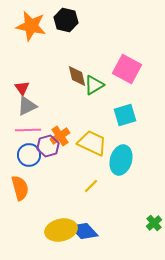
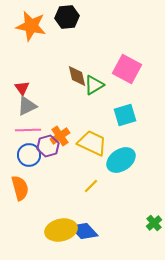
black hexagon: moved 1 px right, 3 px up; rotated 20 degrees counterclockwise
cyan ellipse: rotated 40 degrees clockwise
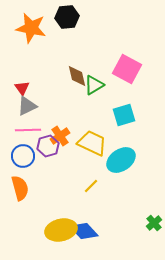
orange star: moved 2 px down
cyan square: moved 1 px left
blue circle: moved 6 px left, 1 px down
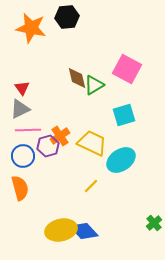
brown diamond: moved 2 px down
gray triangle: moved 7 px left, 3 px down
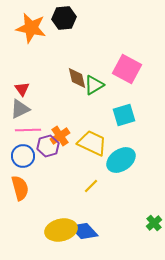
black hexagon: moved 3 px left, 1 px down
red triangle: moved 1 px down
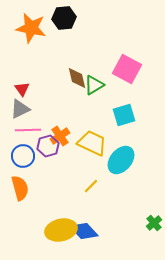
cyan ellipse: rotated 16 degrees counterclockwise
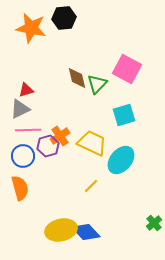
green triangle: moved 3 px right, 1 px up; rotated 15 degrees counterclockwise
red triangle: moved 4 px right, 1 px down; rotated 49 degrees clockwise
blue diamond: moved 2 px right, 1 px down
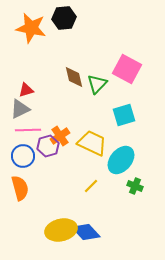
brown diamond: moved 3 px left, 1 px up
green cross: moved 19 px left, 37 px up; rotated 28 degrees counterclockwise
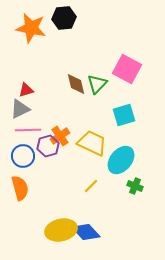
brown diamond: moved 2 px right, 7 px down
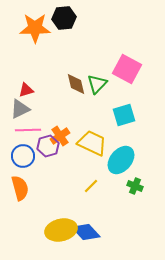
orange star: moved 4 px right; rotated 12 degrees counterclockwise
